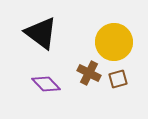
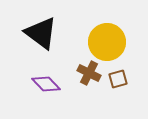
yellow circle: moved 7 px left
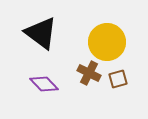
purple diamond: moved 2 px left
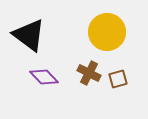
black triangle: moved 12 px left, 2 px down
yellow circle: moved 10 px up
purple diamond: moved 7 px up
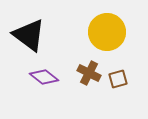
purple diamond: rotated 8 degrees counterclockwise
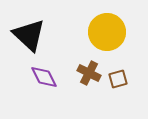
black triangle: rotated 6 degrees clockwise
purple diamond: rotated 24 degrees clockwise
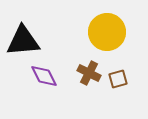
black triangle: moved 6 px left, 6 px down; rotated 48 degrees counterclockwise
purple diamond: moved 1 px up
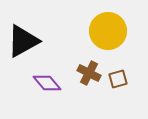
yellow circle: moved 1 px right, 1 px up
black triangle: rotated 24 degrees counterclockwise
purple diamond: moved 3 px right, 7 px down; rotated 12 degrees counterclockwise
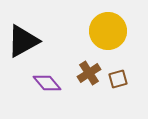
brown cross: rotated 30 degrees clockwise
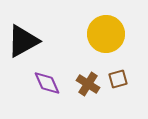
yellow circle: moved 2 px left, 3 px down
brown cross: moved 1 px left, 11 px down; rotated 25 degrees counterclockwise
purple diamond: rotated 16 degrees clockwise
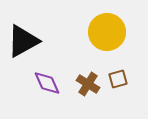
yellow circle: moved 1 px right, 2 px up
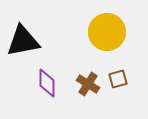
black triangle: rotated 18 degrees clockwise
purple diamond: rotated 24 degrees clockwise
